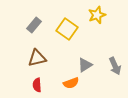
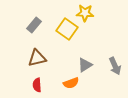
yellow star: moved 12 px left, 2 px up; rotated 24 degrees clockwise
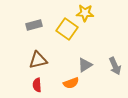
gray rectangle: rotated 35 degrees clockwise
brown triangle: moved 1 px right, 2 px down
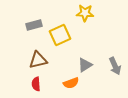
yellow square: moved 7 px left, 6 px down; rotated 30 degrees clockwise
red semicircle: moved 1 px left, 1 px up
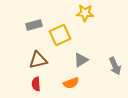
gray triangle: moved 4 px left, 5 px up
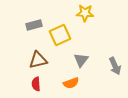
gray triangle: rotated 21 degrees counterclockwise
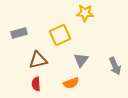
gray rectangle: moved 15 px left, 8 px down
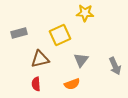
brown triangle: moved 2 px right, 1 px up
orange semicircle: moved 1 px right, 1 px down
